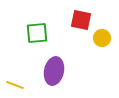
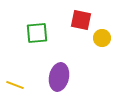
purple ellipse: moved 5 px right, 6 px down
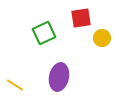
red square: moved 2 px up; rotated 20 degrees counterclockwise
green square: moved 7 px right; rotated 20 degrees counterclockwise
yellow line: rotated 12 degrees clockwise
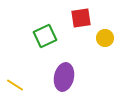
green square: moved 1 px right, 3 px down
yellow circle: moved 3 px right
purple ellipse: moved 5 px right
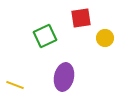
yellow line: rotated 12 degrees counterclockwise
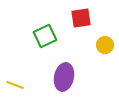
yellow circle: moved 7 px down
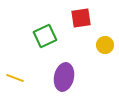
yellow line: moved 7 px up
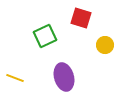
red square: rotated 25 degrees clockwise
purple ellipse: rotated 28 degrees counterclockwise
